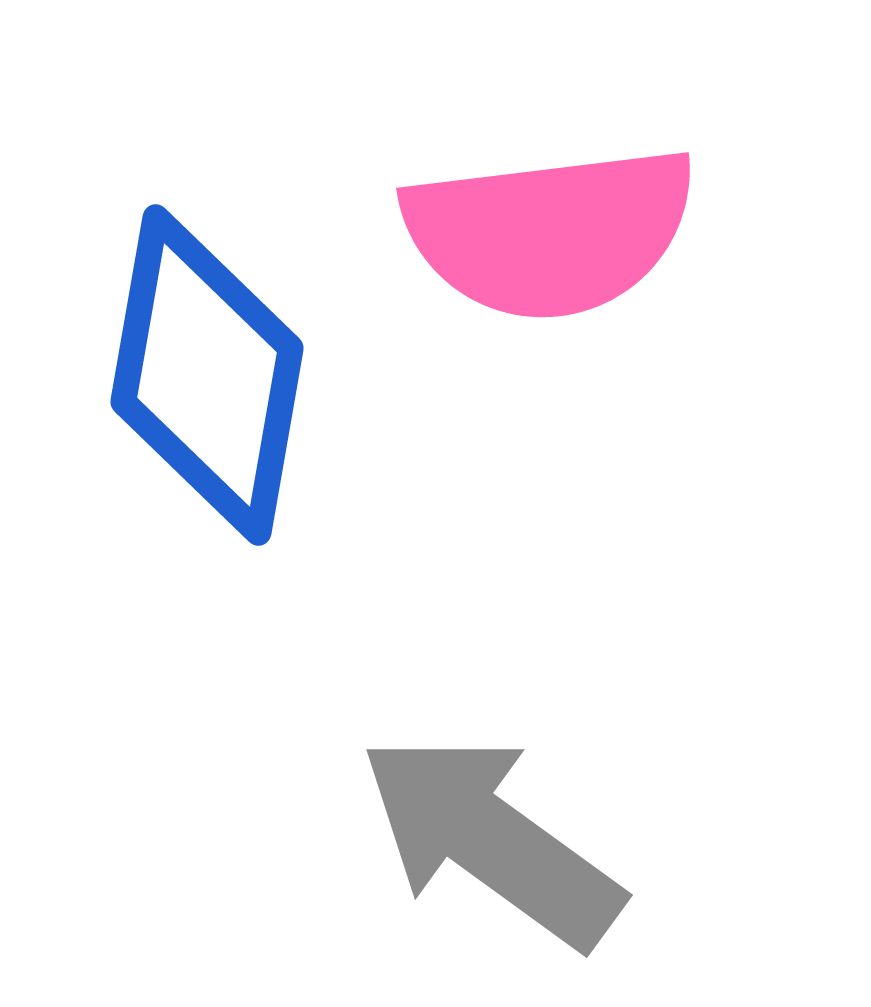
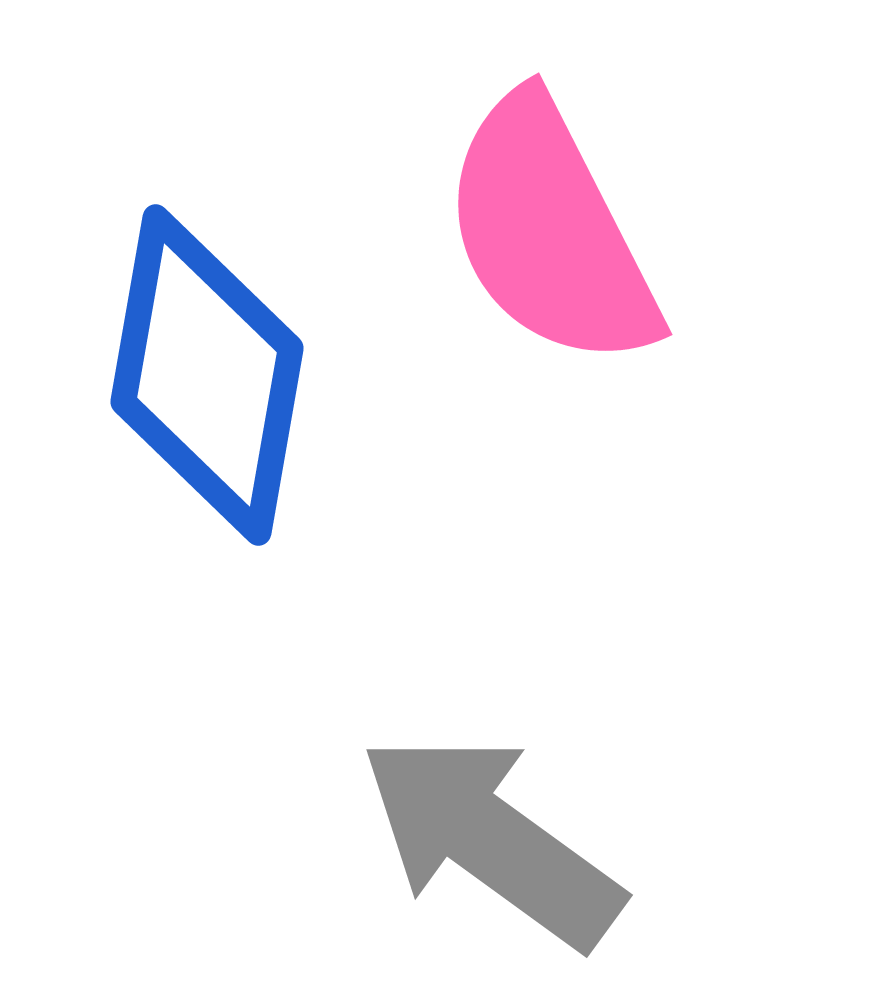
pink semicircle: rotated 70 degrees clockwise
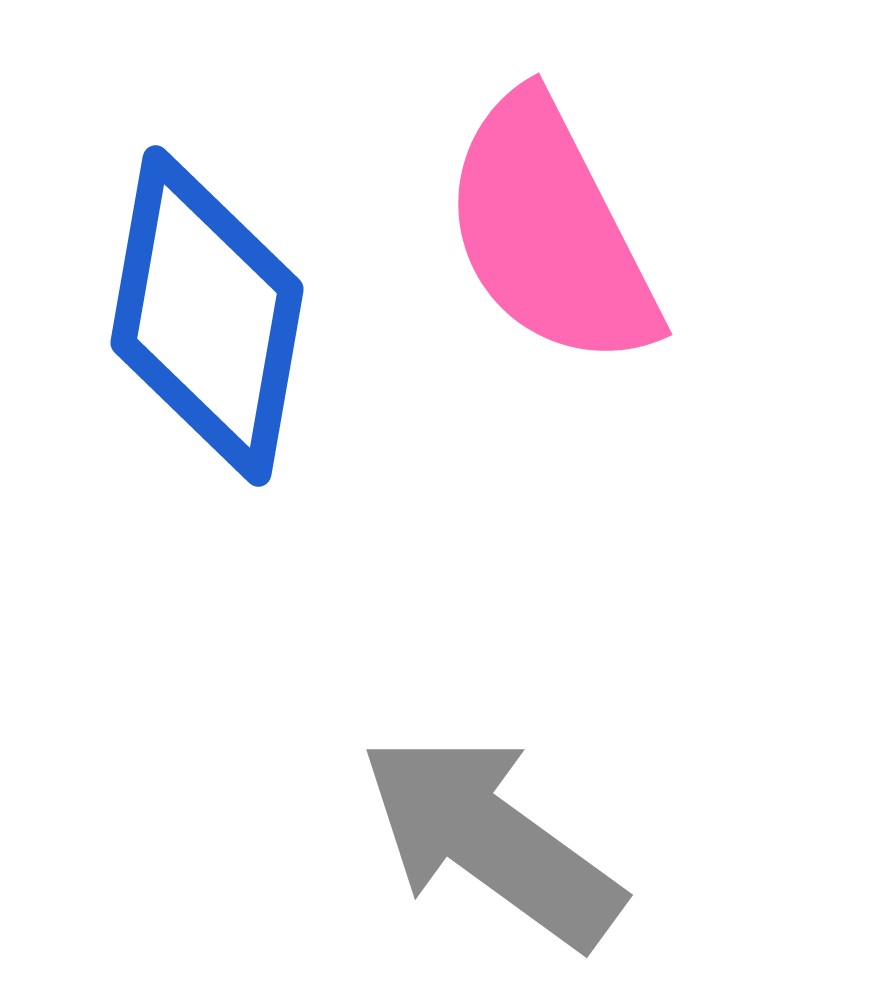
blue diamond: moved 59 px up
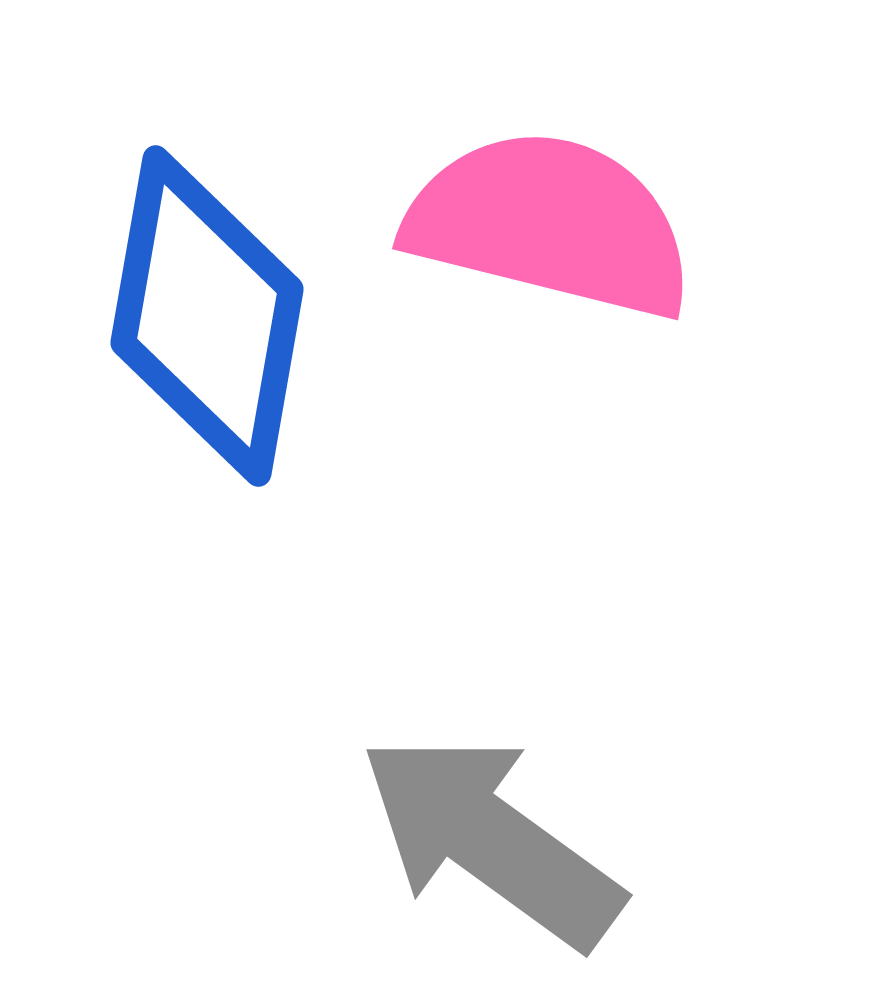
pink semicircle: moved 8 px up; rotated 131 degrees clockwise
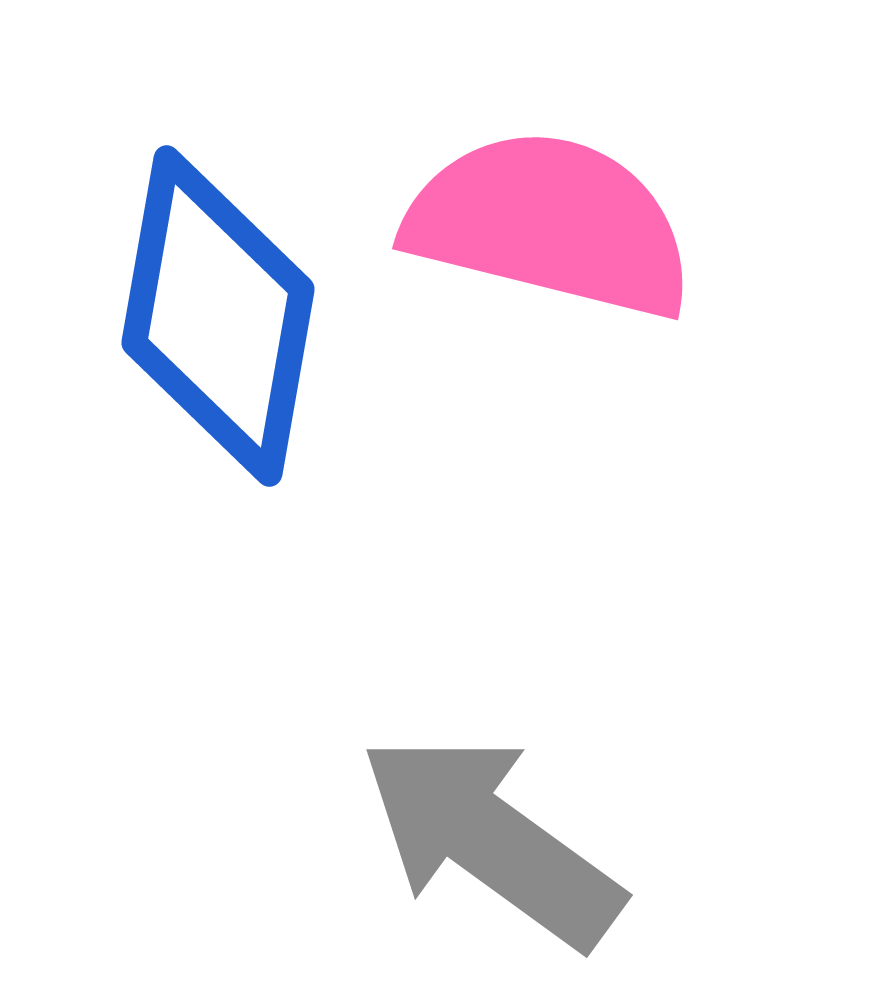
blue diamond: moved 11 px right
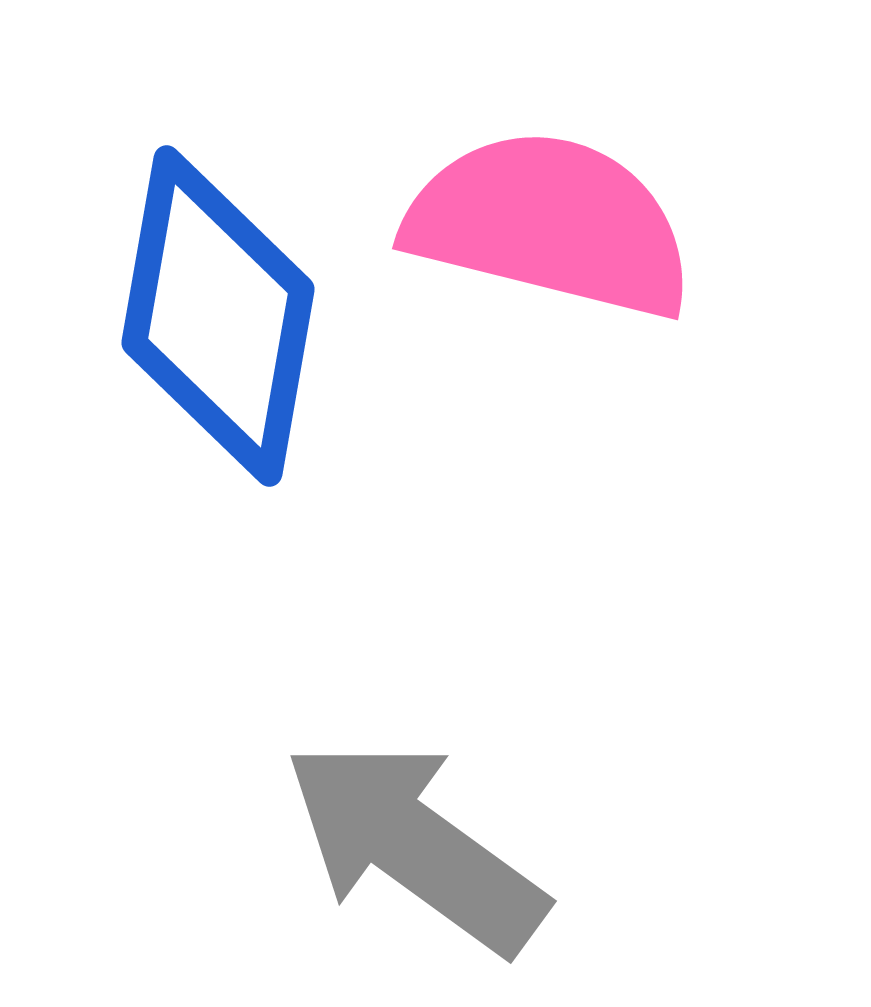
gray arrow: moved 76 px left, 6 px down
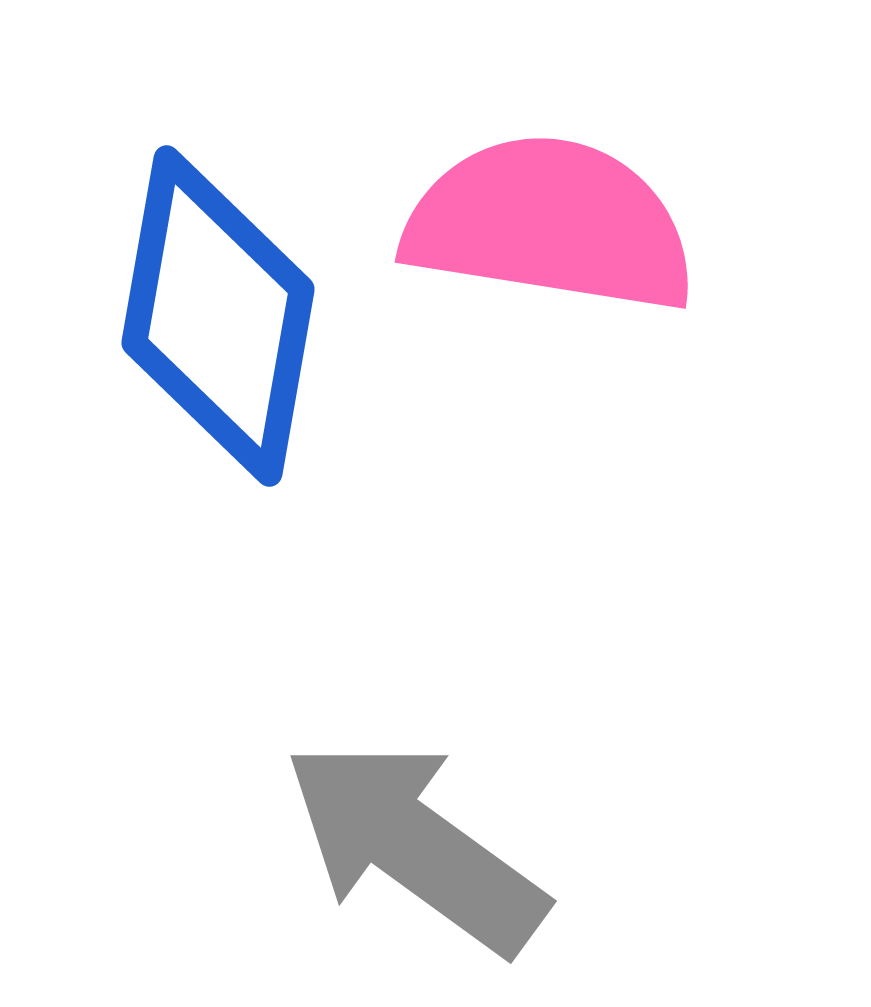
pink semicircle: rotated 5 degrees counterclockwise
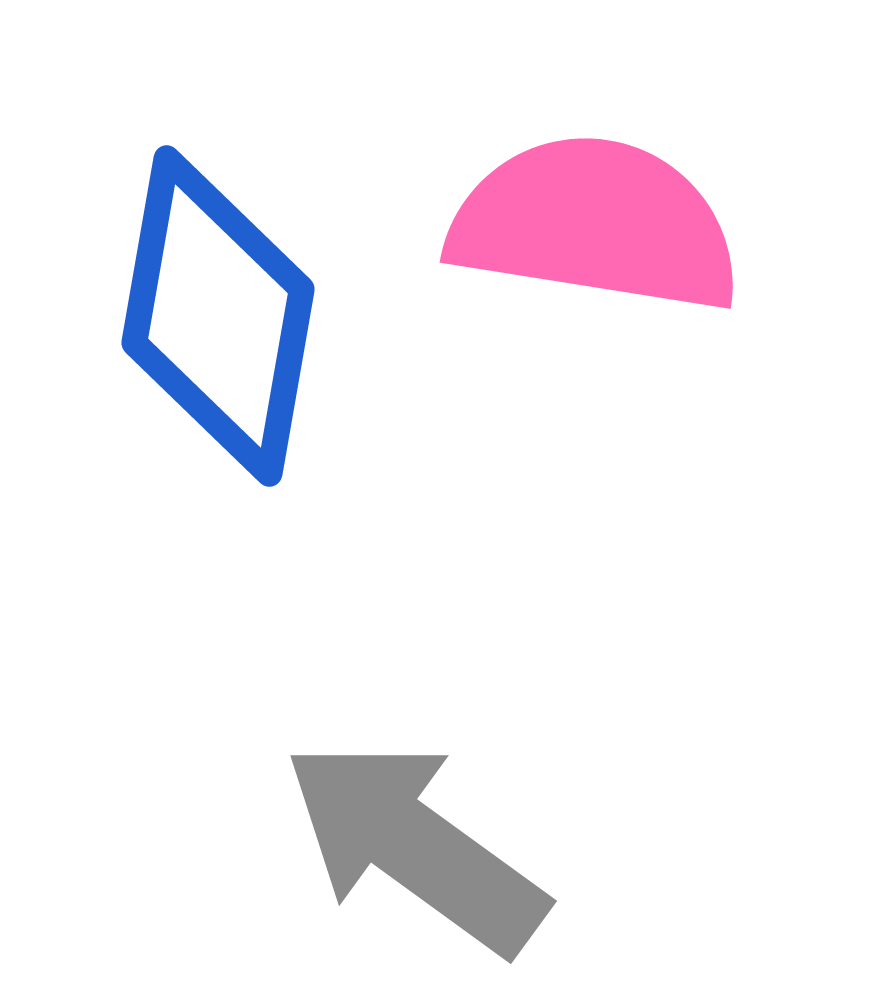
pink semicircle: moved 45 px right
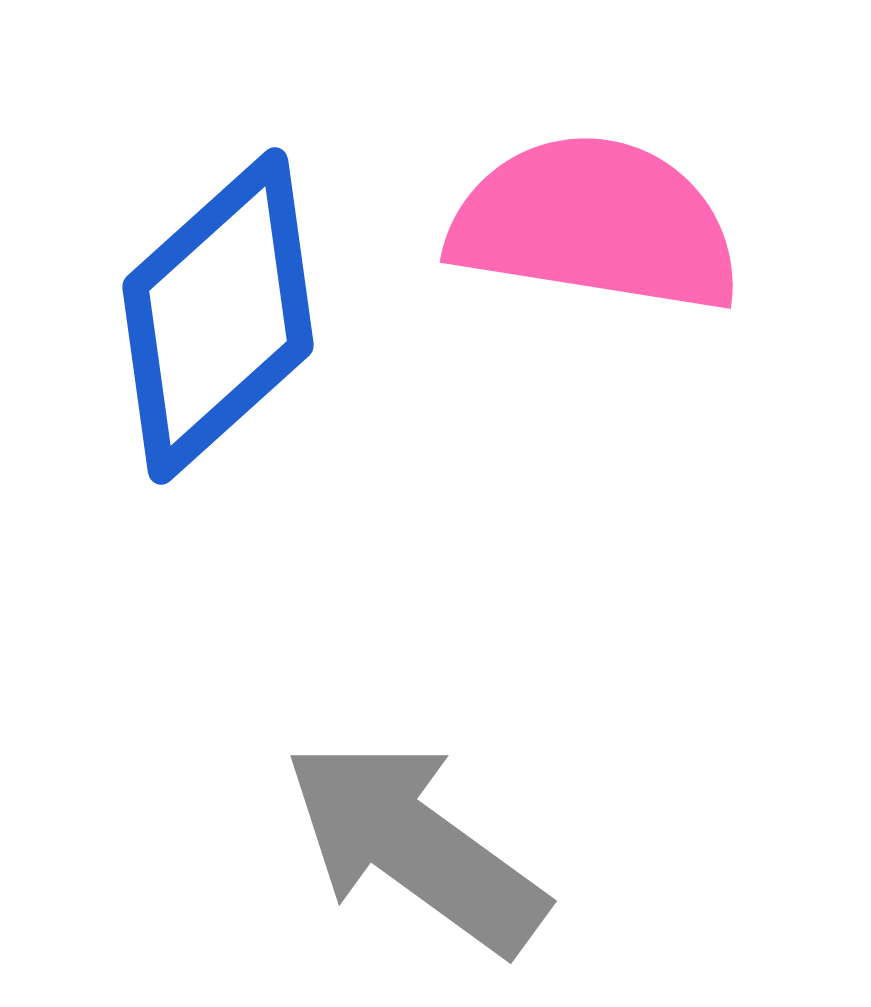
blue diamond: rotated 38 degrees clockwise
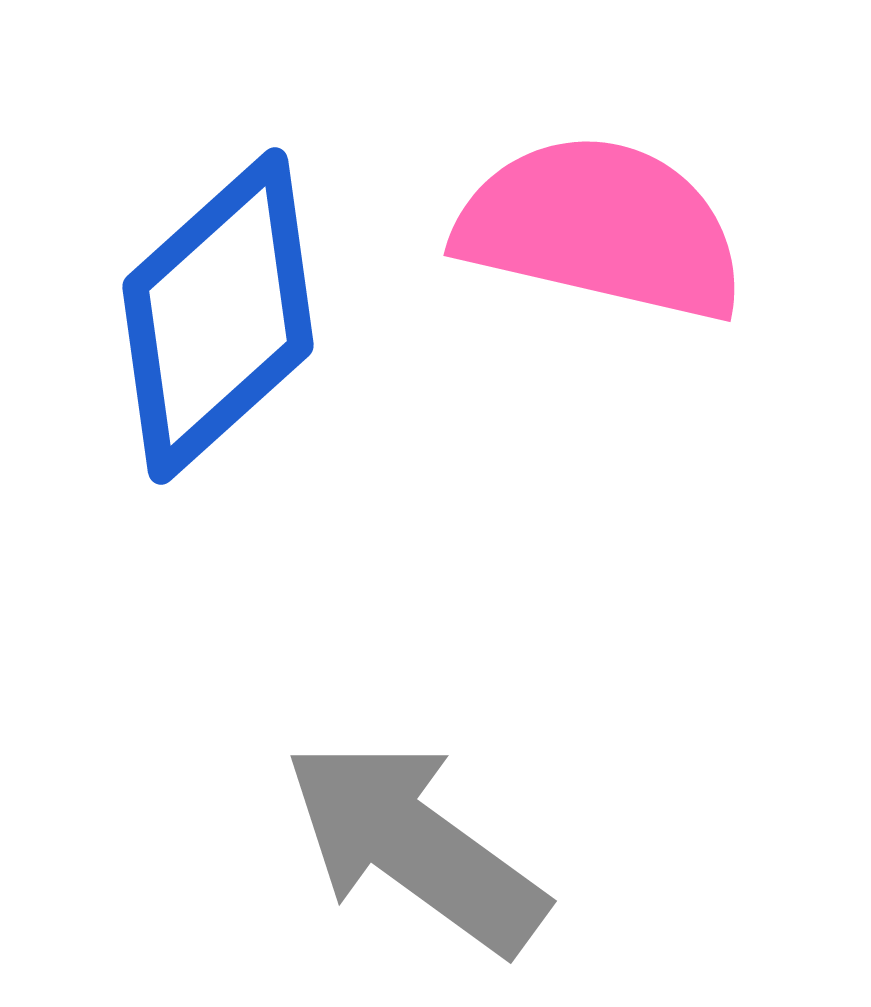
pink semicircle: moved 6 px right, 4 px down; rotated 4 degrees clockwise
